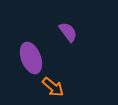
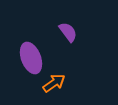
orange arrow: moved 1 px right, 4 px up; rotated 75 degrees counterclockwise
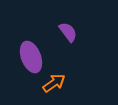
purple ellipse: moved 1 px up
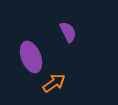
purple semicircle: rotated 10 degrees clockwise
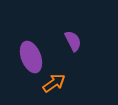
purple semicircle: moved 5 px right, 9 px down
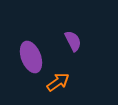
orange arrow: moved 4 px right, 1 px up
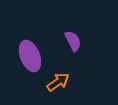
purple ellipse: moved 1 px left, 1 px up
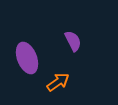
purple ellipse: moved 3 px left, 2 px down
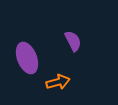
orange arrow: rotated 20 degrees clockwise
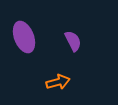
purple ellipse: moved 3 px left, 21 px up
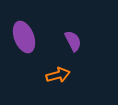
orange arrow: moved 7 px up
